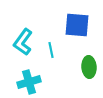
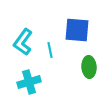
blue square: moved 5 px down
cyan line: moved 1 px left
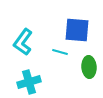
cyan line: moved 10 px right, 2 px down; rotated 63 degrees counterclockwise
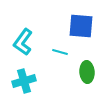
blue square: moved 4 px right, 4 px up
green ellipse: moved 2 px left, 5 px down
cyan cross: moved 5 px left, 1 px up
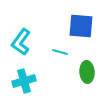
cyan L-shape: moved 2 px left
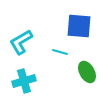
blue square: moved 2 px left
cyan L-shape: rotated 24 degrees clockwise
green ellipse: rotated 25 degrees counterclockwise
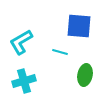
green ellipse: moved 2 px left, 3 px down; rotated 40 degrees clockwise
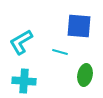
cyan cross: rotated 20 degrees clockwise
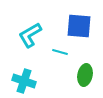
cyan L-shape: moved 9 px right, 7 px up
cyan cross: rotated 15 degrees clockwise
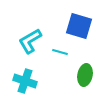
blue square: rotated 12 degrees clockwise
cyan L-shape: moved 6 px down
cyan cross: moved 1 px right
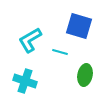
cyan L-shape: moved 1 px up
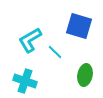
cyan line: moved 5 px left; rotated 28 degrees clockwise
